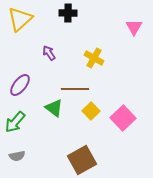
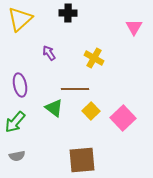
purple ellipse: rotated 50 degrees counterclockwise
brown square: rotated 24 degrees clockwise
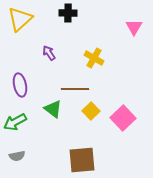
green triangle: moved 1 px left, 1 px down
green arrow: rotated 20 degrees clockwise
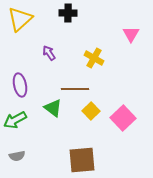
pink triangle: moved 3 px left, 7 px down
green triangle: moved 1 px up
green arrow: moved 2 px up
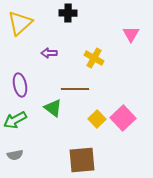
yellow triangle: moved 4 px down
purple arrow: rotated 56 degrees counterclockwise
yellow square: moved 6 px right, 8 px down
gray semicircle: moved 2 px left, 1 px up
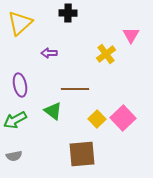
pink triangle: moved 1 px down
yellow cross: moved 12 px right, 4 px up; rotated 24 degrees clockwise
green triangle: moved 3 px down
gray semicircle: moved 1 px left, 1 px down
brown square: moved 6 px up
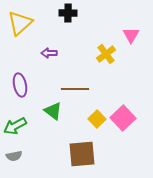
green arrow: moved 6 px down
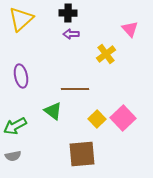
yellow triangle: moved 1 px right, 4 px up
pink triangle: moved 1 px left, 6 px up; rotated 12 degrees counterclockwise
purple arrow: moved 22 px right, 19 px up
purple ellipse: moved 1 px right, 9 px up
gray semicircle: moved 1 px left
